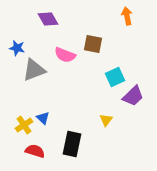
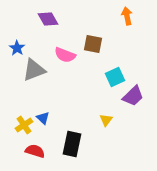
blue star: rotated 21 degrees clockwise
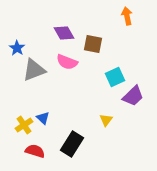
purple diamond: moved 16 px right, 14 px down
pink semicircle: moved 2 px right, 7 px down
black rectangle: rotated 20 degrees clockwise
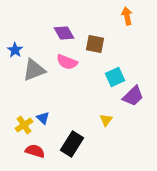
brown square: moved 2 px right
blue star: moved 2 px left, 2 px down
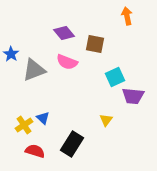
purple diamond: rotated 10 degrees counterclockwise
blue star: moved 4 px left, 4 px down
purple trapezoid: rotated 50 degrees clockwise
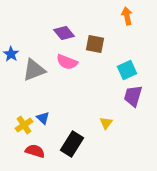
cyan square: moved 12 px right, 7 px up
purple trapezoid: rotated 100 degrees clockwise
yellow triangle: moved 3 px down
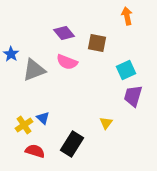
brown square: moved 2 px right, 1 px up
cyan square: moved 1 px left
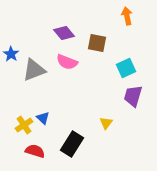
cyan square: moved 2 px up
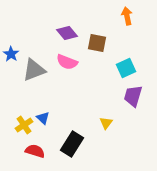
purple diamond: moved 3 px right
